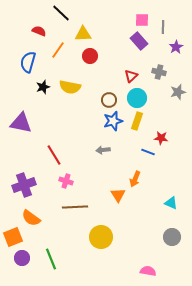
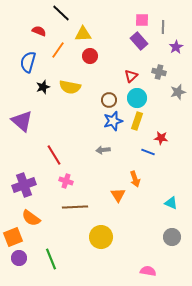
purple triangle: moved 1 px right, 2 px up; rotated 30 degrees clockwise
orange arrow: rotated 42 degrees counterclockwise
purple circle: moved 3 px left
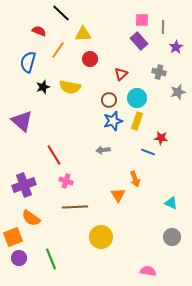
red circle: moved 3 px down
red triangle: moved 10 px left, 2 px up
